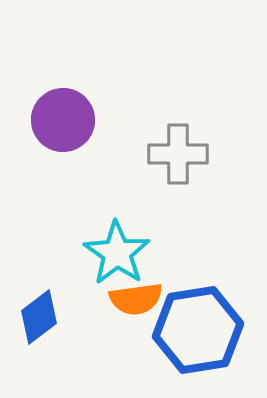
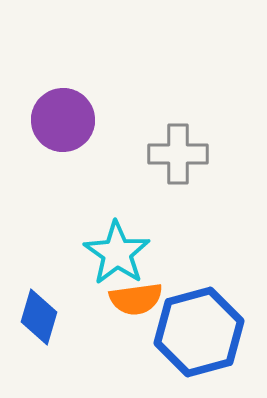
blue diamond: rotated 36 degrees counterclockwise
blue hexagon: moved 1 px right, 2 px down; rotated 6 degrees counterclockwise
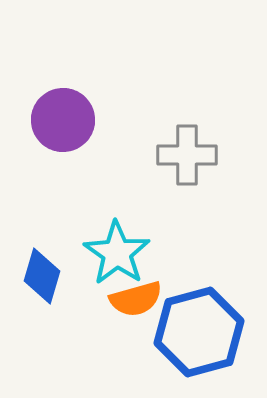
gray cross: moved 9 px right, 1 px down
orange semicircle: rotated 8 degrees counterclockwise
blue diamond: moved 3 px right, 41 px up
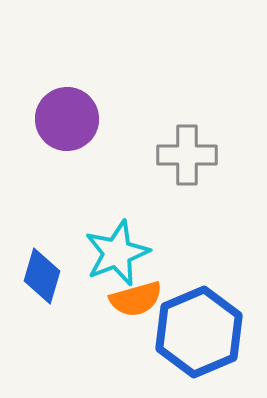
purple circle: moved 4 px right, 1 px up
cyan star: rotated 16 degrees clockwise
blue hexagon: rotated 8 degrees counterclockwise
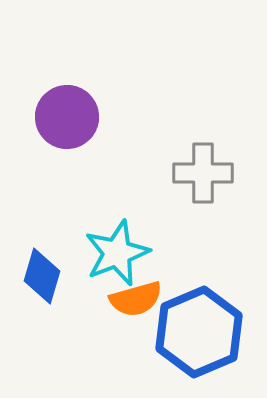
purple circle: moved 2 px up
gray cross: moved 16 px right, 18 px down
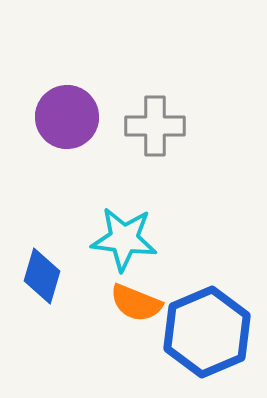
gray cross: moved 48 px left, 47 px up
cyan star: moved 7 px right, 14 px up; rotated 28 degrees clockwise
orange semicircle: moved 4 px down; rotated 38 degrees clockwise
blue hexagon: moved 8 px right
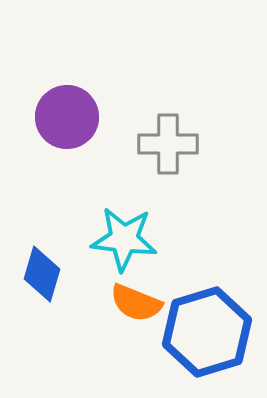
gray cross: moved 13 px right, 18 px down
blue diamond: moved 2 px up
blue hexagon: rotated 6 degrees clockwise
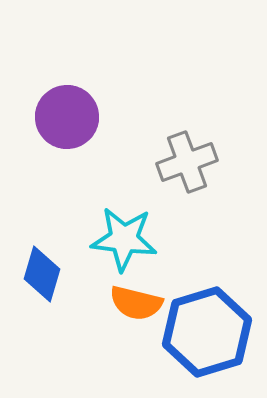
gray cross: moved 19 px right, 18 px down; rotated 20 degrees counterclockwise
orange semicircle: rotated 8 degrees counterclockwise
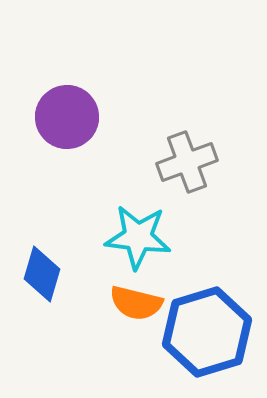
cyan star: moved 14 px right, 2 px up
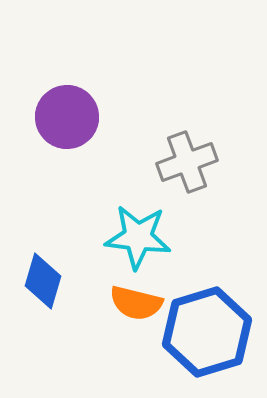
blue diamond: moved 1 px right, 7 px down
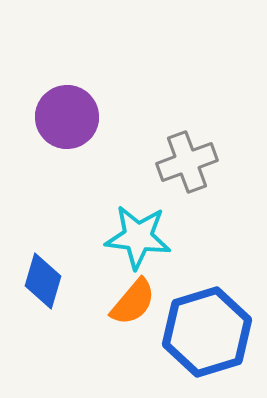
orange semicircle: moved 3 px left, 1 px up; rotated 64 degrees counterclockwise
